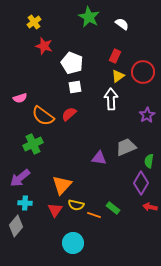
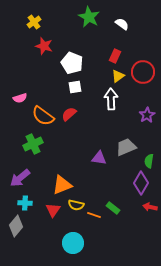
orange triangle: rotated 25 degrees clockwise
red triangle: moved 2 px left
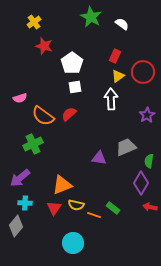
green star: moved 2 px right
white pentagon: rotated 15 degrees clockwise
red triangle: moved 1 px right, 2 px up
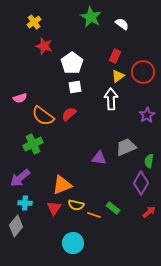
red arrow: moved 1 px left, 5 px down; rotated 128 degrees clockwise
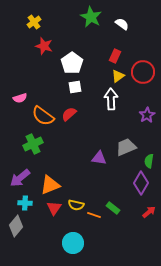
orange triangle: moved 12 px left
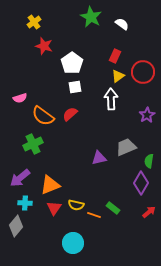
red semicircle: moved 1 px right
purple triangle: rotated 21 degrees counterclockwise
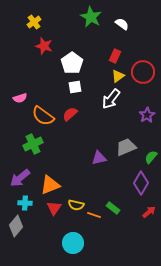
white arrow: rotated 140 degrees counterclockwise
green semicircle: moved 2 px right, 4 px up; rotated 32 degrees clockwise
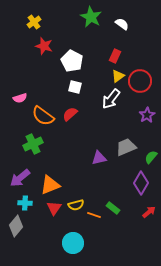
white pentagon: moved 2 px up; rotated 10 degrees counterclockwise
red circle: moved 3 px left, 9 px down
white square: rotated 24 degrees clockwise
yellow semicircle: rotated 28 degrees counterclockwise
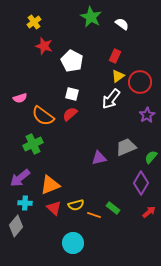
red circle: moved 1 px down
white square: moved 3 px left, 7 px down
red triangle: rotated 21 degrees counterclockwise
